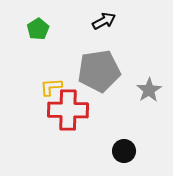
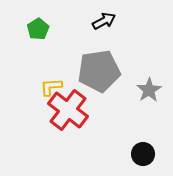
red cross: rotated 36 degrees clockwise
black circle: moved 19 px right, 3 px down
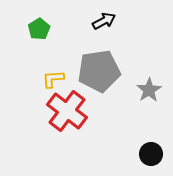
green pentagon: moved 1 px right
yellow L-shape: moved 2 px right, 8 px up
red cross: moved 1 px left, 1 px down
black circle: moved 8 px right
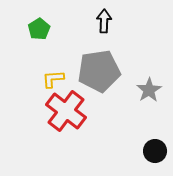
black arrow: rotated 60 degrees counterclockwise
red cross: moved 1 px left
black circle: moved 4 px right, 3 px up
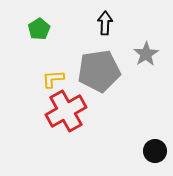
black arrow: moved 1 px right, 2 px down
gray star: moved 3 px left, 36 px up
red cross: rotated 24 degrees clockwise
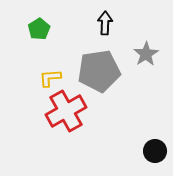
yellow L-shape: moved 3 px left, 1 px up
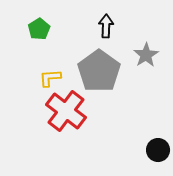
black arrow: moved 1 px right, 3 px down
gray star: moved 1 px down
gray pentagon: rotated 27 degrees counterclockwise
red cross: rotated 24 degrees counterclockwise
black circle: moved 3 px right, 1 px up
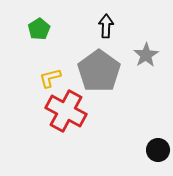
yellow L-shape: rotated 10 degrees counterclockwise
red cross: rotated 9 degrees counterclockwise
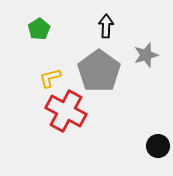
gray star: rotated 15 degrees clockwise
black circle: moved 4 px up
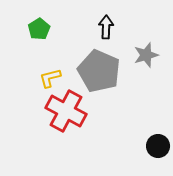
black arrow: moved 1 px down
gray pentagon: rotated 12 degrees counterclockwise
